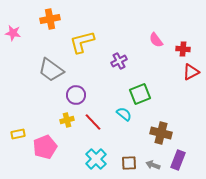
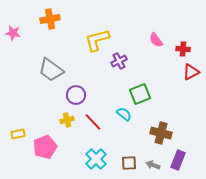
yellow L-shape: moved 15 px right, 2 px up
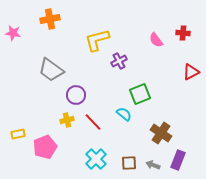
red cross: moved 16 px up
brown cross: rotated 20 degrees clockwise
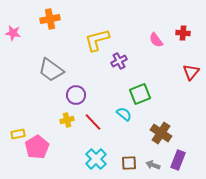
red triangle: rotated 24 degrees counterclockwise
pink pentagon: moved 8 px left; rotated 10 degrees counterclockwise
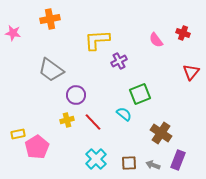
red cross: rotated 16 degrees clockwise
yellow L-shape: rotated 12 degrees clockwise
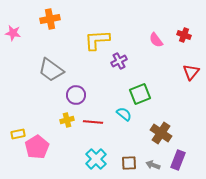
red cross: moved 1 px right, 2 px down
red line: rotated 42 degrees counterclockwise
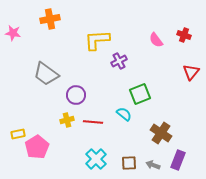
gray trapezoid: moved 5 px left, 4 px down
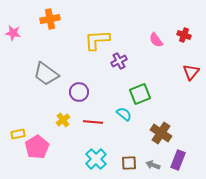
purple circle: moved 3 px right, 3 px up
yellow cross: moved 4 px left; rotated 24 degrees counterclockwise
